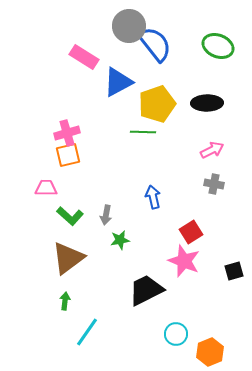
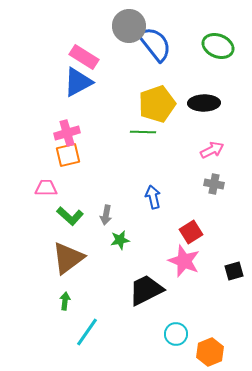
blue triangle: moved 40 px left
black ellipse: moved 3 px left
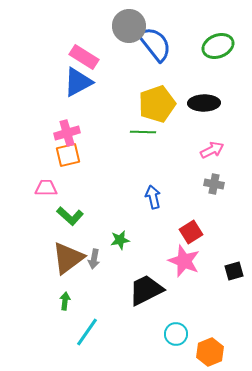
green ellipse: rotated 44 degrees counterclockwise
gray arrow: moved 12 px left, 44 px down
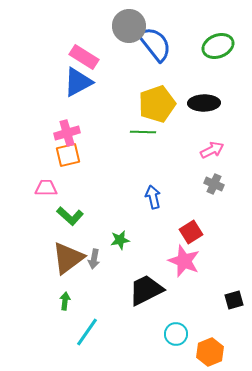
gray cross: rotated 12 degrees clockwise
black square: moved 29 px down
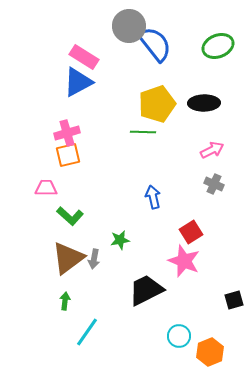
cyan circle: moved 3 px right, 2 px down
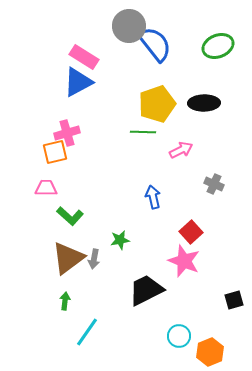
pink arrow: moved 31 px left
orange square: moved 13 px left, 3 px up
red square: rotated 10 degrees counterclockwise
